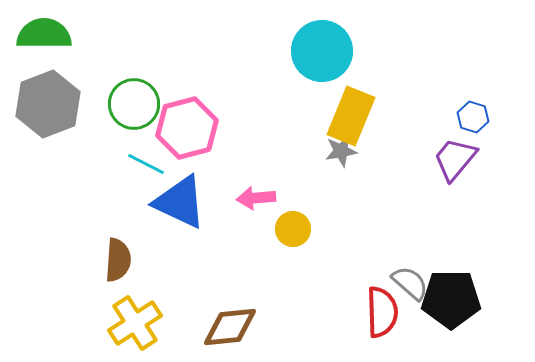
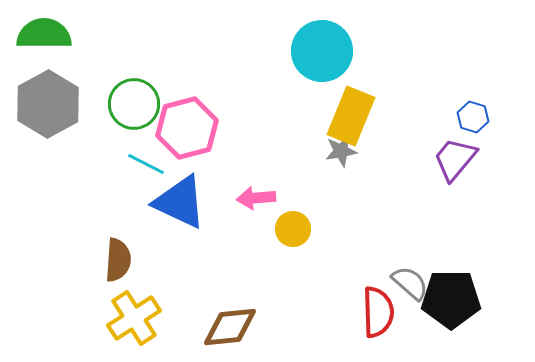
gray hexagon: rotated 8 degrees counterclockwise
red semicircle: moved 4 px left
yellow cross: moved 1 px left, 5 px up
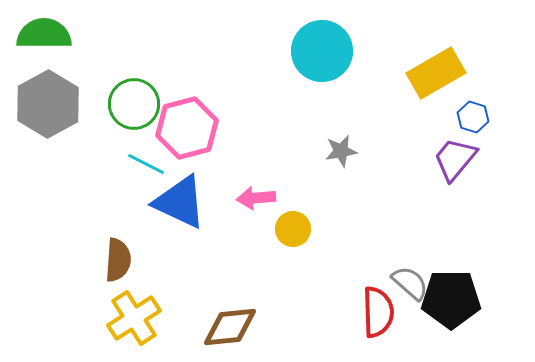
yellow rectangle: moved 85 px right, 43 px up; rotated 38 degrees clockwise
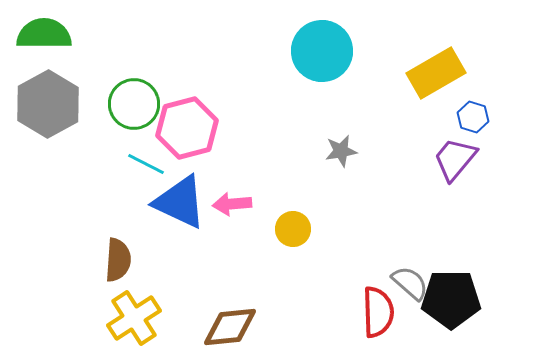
pink arrow: moved 24 px left, 6 px down
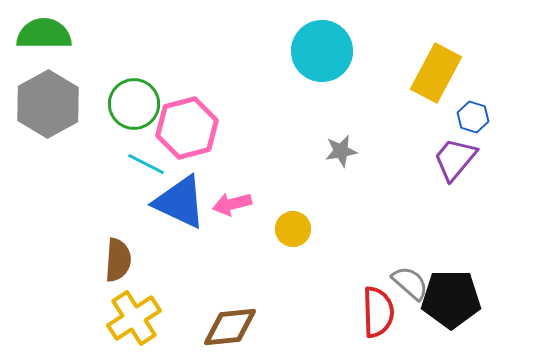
yellow rectangle: rotated 32 degrees counterclockwise
pink arrow: rotated 9 degrees counterclockwise
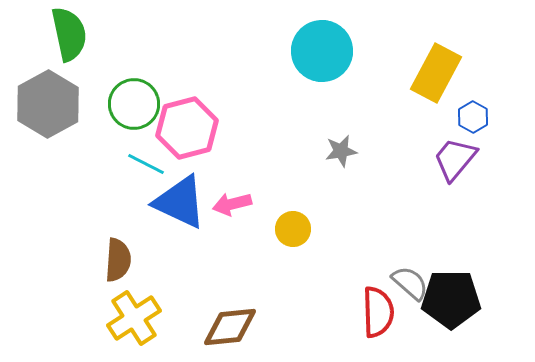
green semicircle: moved 25 px right; rotated 78 degrees clockwise
blue hexagon: rotated 12 degrees clockwise
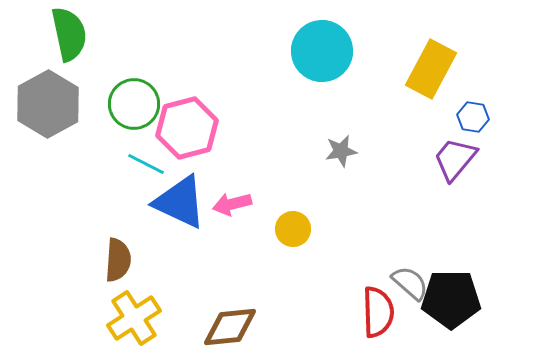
yellow rectangle: moved 5 px left, 4 px up
blue hexagon: rotated 20 degrees counterclockwise
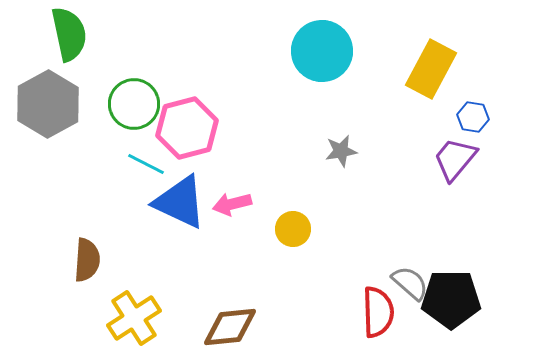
brown semicircle: moved 31 px left
